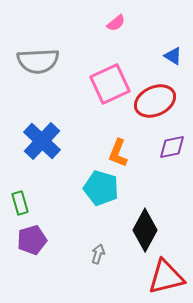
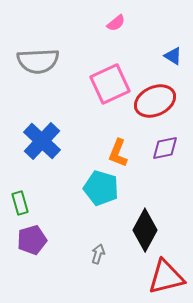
purple diamond: moved 7 px left, 1 px down
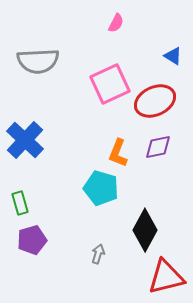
pink semicircle: rotated 24 degrees counterclockwise
blue cross: moved 17 px left, 1 px up
purple diamond: moved 7 px left, 1 px up
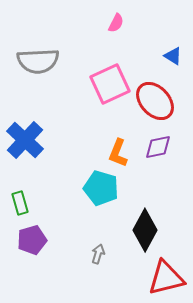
red ellipse: rotated 72 degrees clockwise
red triangle: moved 1 px down
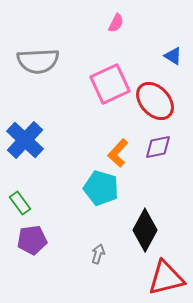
orange L-shape: rotated 20 degrees clockwise
green rectangle: rotated 20 degrees counterclockwise
purple pentagon: rotated 8 degrees clockwise
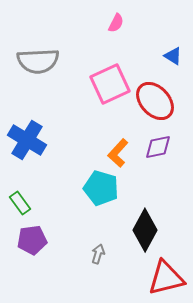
blue cross: moved 2 px right; rotated 12 degrees counterclockwise
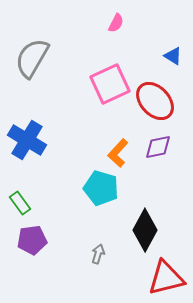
gray semicircle: moved 6 px left, 3 px up; rotated 123 degrees clockwise
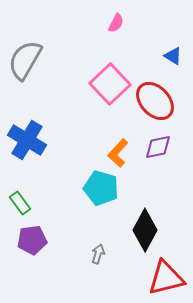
gray semicircle: moved 7 px left, 2 px down
pink square: rotated 18 degrees counterclockwise
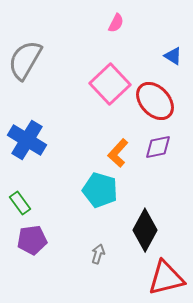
cyan pentagon: moved 1 px left, 2 px down
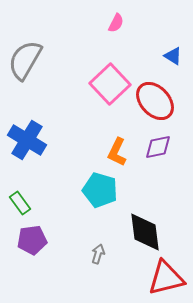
orange L-shape: moved 1 px left, 1 px up; rotated 16 degrees counterclockwise
black diamond: moved 2 px down; rotated 36 degrees counterclockwise
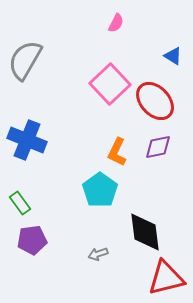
blue cross: rotated 9 degrees counterclockwise
cyan pentagon: rotated 20 degrees clockwise
gray arrow: rotated 126 degrees counterclockwise
